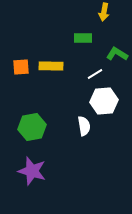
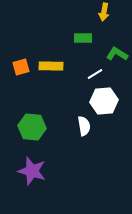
orange square: rotated 12 degrees counterclockwise
green hexagon: rotated 16 degrees clockwise
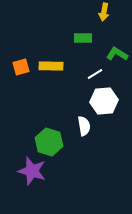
green hexagon: moved 17 px right, 15 px down; rotated 12 degrees clockwise
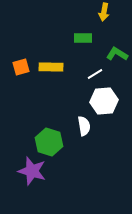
yellow rectangle: moved 1 px down
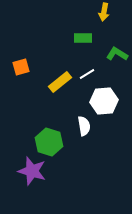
yellow rectangle: moved 9 px right, 15 px down; rotated 40 degrees counterclockwise
white line: moved 8 px left
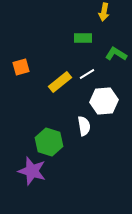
green L-shape: moved 1 px left
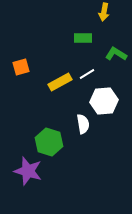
yellow rectangle: rotated 10 degrees clockwise
white semicircle: moved 1 px left, 2 px up
purple star: moved 4 px left
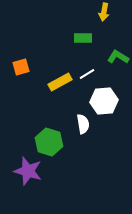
green L-shape: moved 2 px right, 3 px down
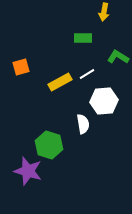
green hexagon: moved 3 px down
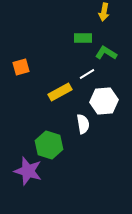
green L-shape: moved 12 px left, 4 px up
yellow rectangle: moved 10 px down
